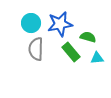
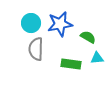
green semicircle: rotated 14 degrees clockwise
green rectangle: moved 12 px down; rotated 42 degrees counterclockwise
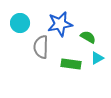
cyan circle: moved 11 px left
gray semicircle: moved 5 px right, 2 px up
cyan triangle: rotated 24 degrees counterclockwise
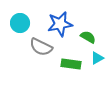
gray semicircle: rotated 65 degrees counterclockwise
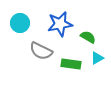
gray semicircle: moved 4 px down
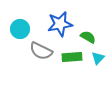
cyan circle: moved 6 px down
cyan triangle: moved 1 px right; rotated 16 degrees counterclockwise
green rectangle: moved 1 px right, 7 px up; rotated 12 degrees counterclockwise
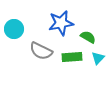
blue star: moved 1 px right, 1 px up
cyan circle: moved 6 px left
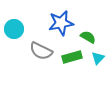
green rectangle: rotated 12 degrees counterclockwise
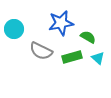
cyan triangle: rotated 32 degrees counterclockwise
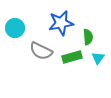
cyan circle: moved 1 px right, 1 px up
green semicircle: rotated 56 degrees clockwise
cyan triangle: rotated 24 degrees clockwise
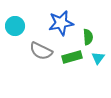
cyan circle: moved 2 px up
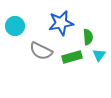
cyan triangle: moved 1 px right, 3 px up
